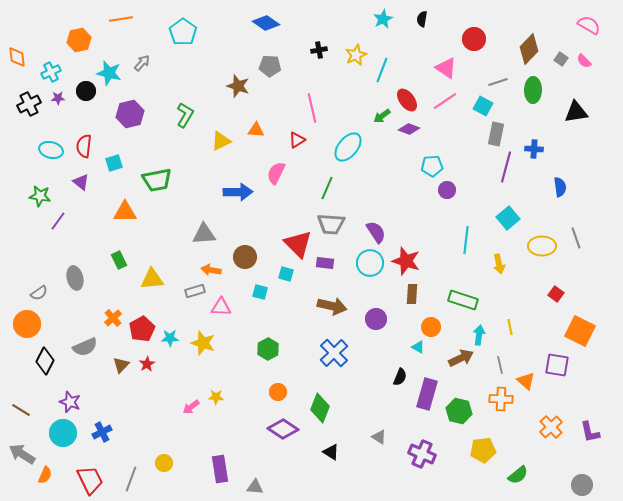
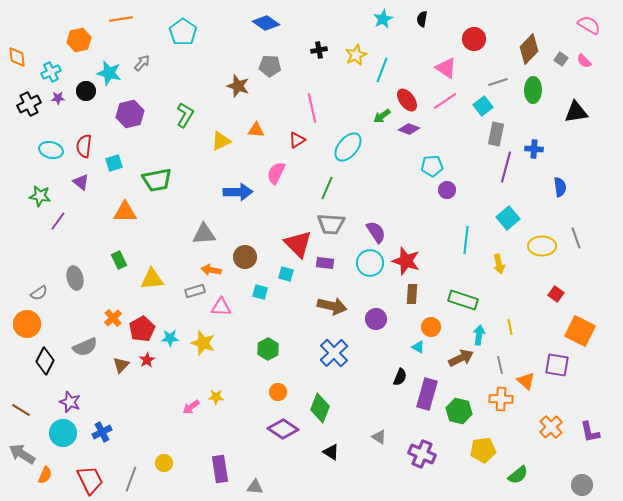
cyan square at (483, 106): rotated 24 degrees clockwise
red star at (147, 364): moved 4 px up
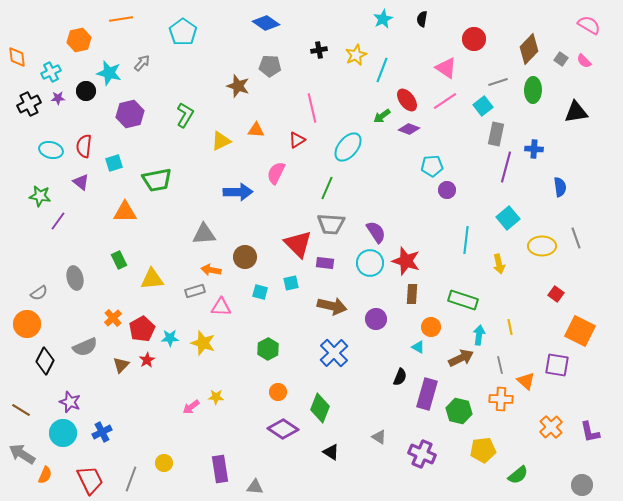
cyan square at (286, 274): moved 5 px right, 9 px down; rotated 28 degrees counterclockwise
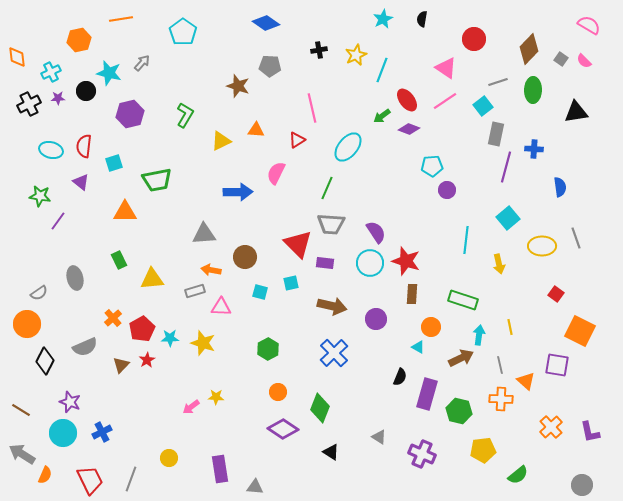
yellow circle at (164, 463): moved 5 px right, 5 px up
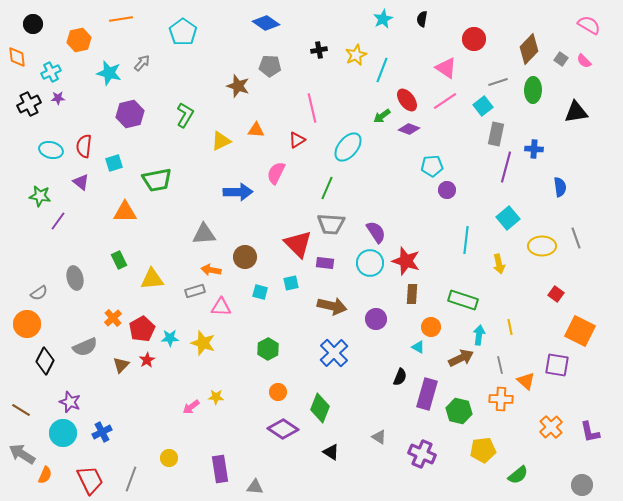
black circle at (86, 91): moved 53 px left, 67 px up
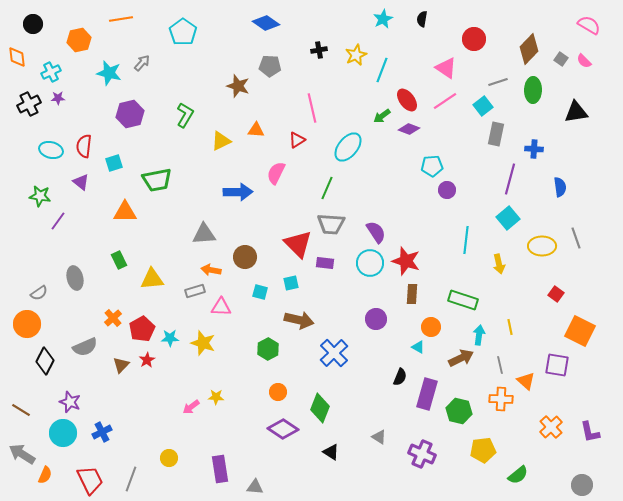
purple line at (506, 167): moved 4 px right, 12 px down
brown arrow at (332, 306): moved 33 px left, 14 px down
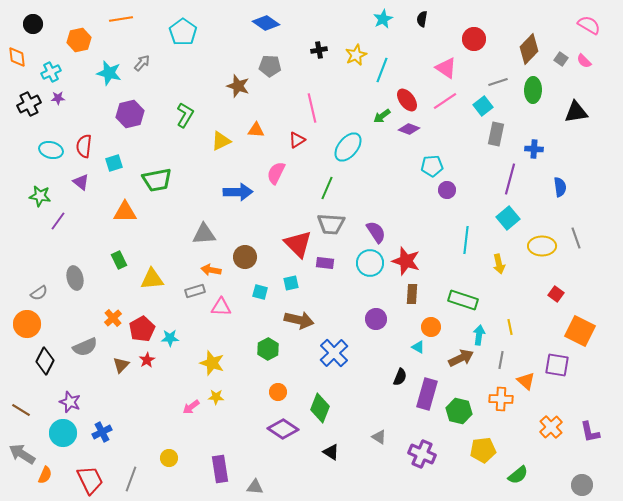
yellow star at (203, 343): moved 9 px right, 20 px down
gray line at (500, 365): moved 1 px right, 5 px up; rotated 24 degrees clockwise
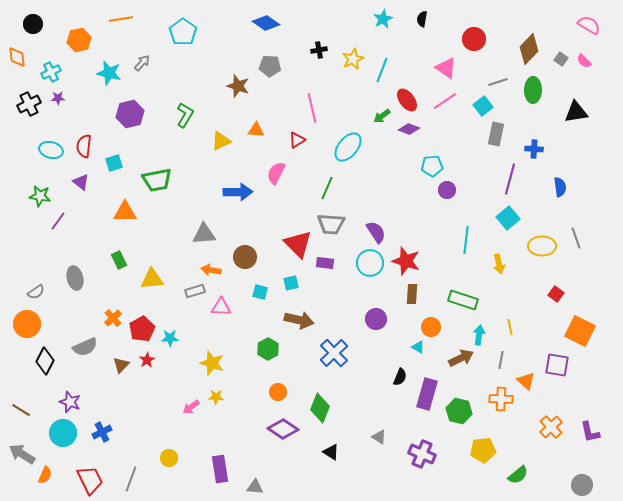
yellow star at (356, 55): moved 3 px left, 4 px down
gray semicircle at (39, 293): moved 3 px left, 1 px up
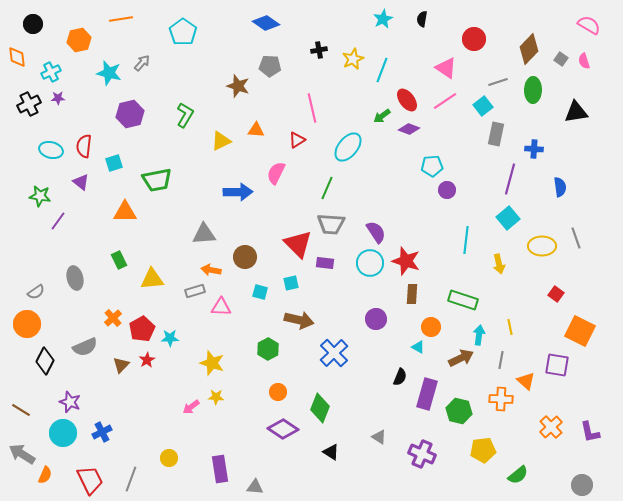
pink semicircle at (584, 61): rotated 28 degrees clockwise
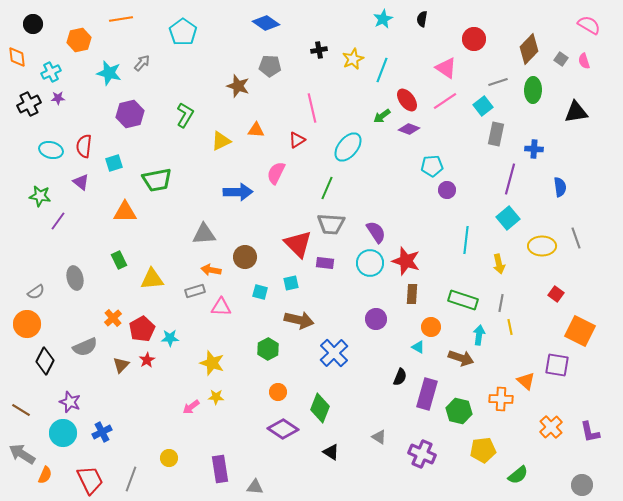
brown arrow at (461, 358): rotated 45 degrees clockwise
gray line at (501, 360): moved 57 px up
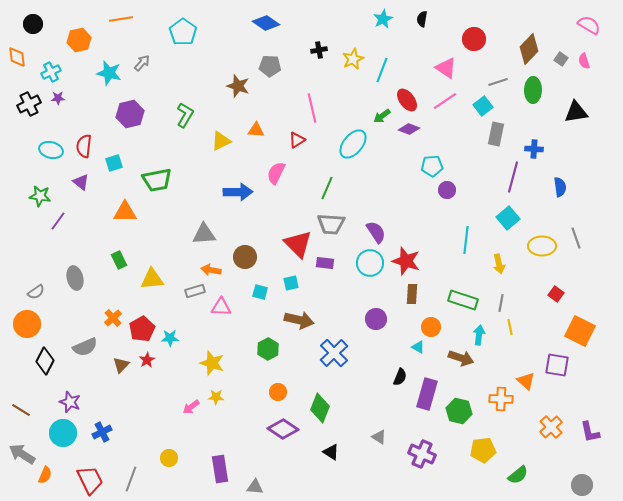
cyan ellipse at (348, 147): moved 5 px right, 3 px up
purple line at (510, 179): moved 3 px right, 2 px up
